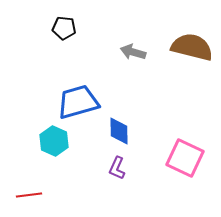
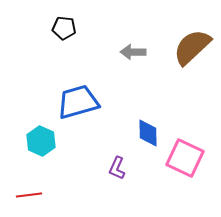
brown semicircle: rotated 57 degrees counterclockwise
gray arrow: rotated 15 degrees counterclockwise
blue diamond: moved 29 px right, 2 px down
cyan hexagon: moved 13 px left
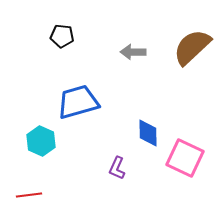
black pentagon: moved 2 px left, 8 px down
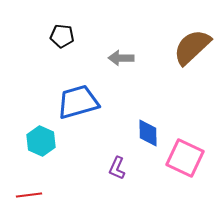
gray arrow: moved 12 px left, 6 px down
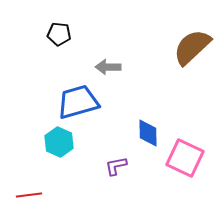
black pentagon: moved 3 px left, 2 px up
gray arrow: moved 13 px left, 9 px down
cyan hexagon: moved 18 px right, 1 px down
purple L-shape: moved 1 px left, 2 px up; rotated 55 degrees clockwise
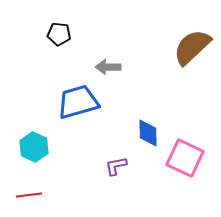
cyan hexagon: moved 25 px left, 5 px down
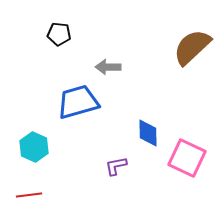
pink square: moved 2 px right
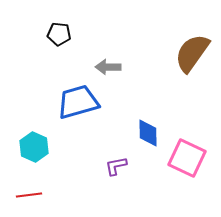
brown semicircle: moved 6 px down; rotated 12 degrees counterclockwise
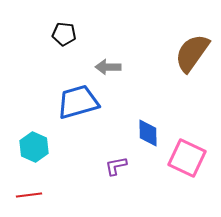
black pentagon: moved 5 px right
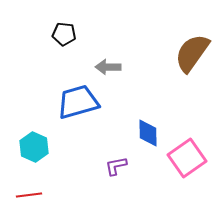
pink square: rotated 30 degrees clockwise
